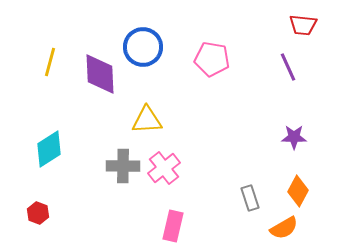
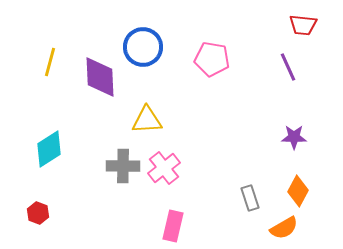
purple diamond: moved 3 px down
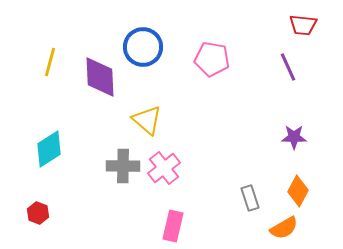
yellow triangle: rotated 44 degrees clockwise
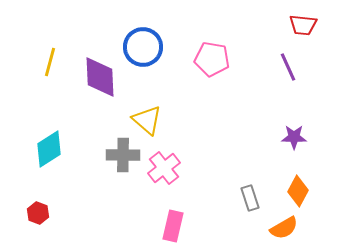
gray cross: moved 11 px up
